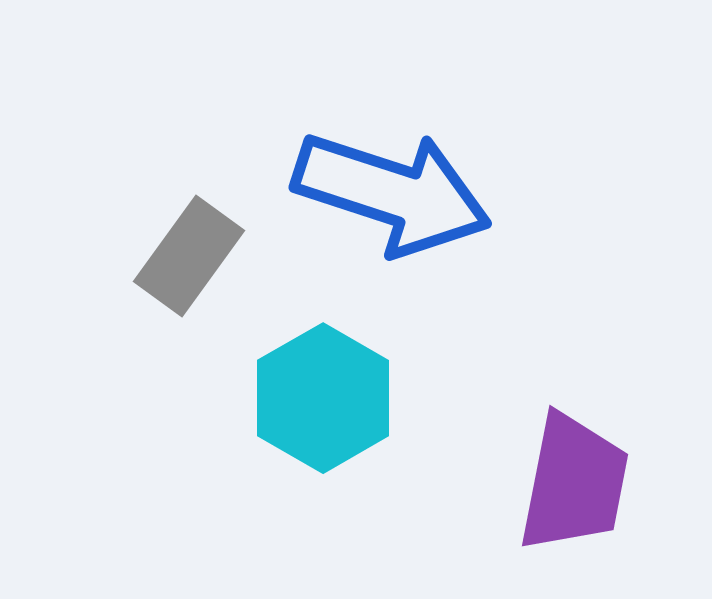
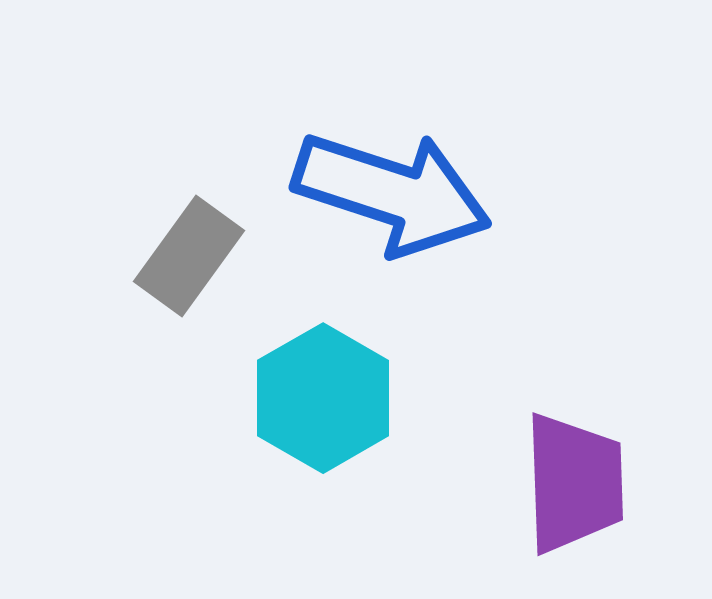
purple trapezoid: rotated 13 degrees counterclockwise
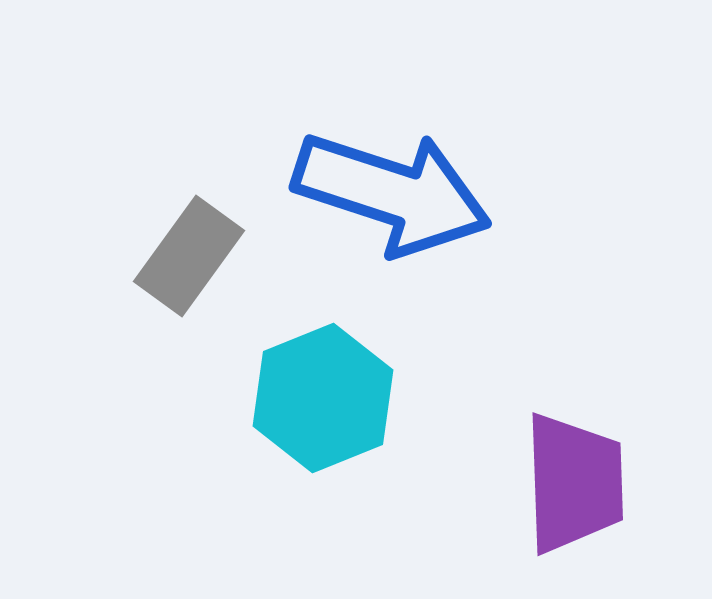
cyan hexagon: rotated 8 degrees clockwise
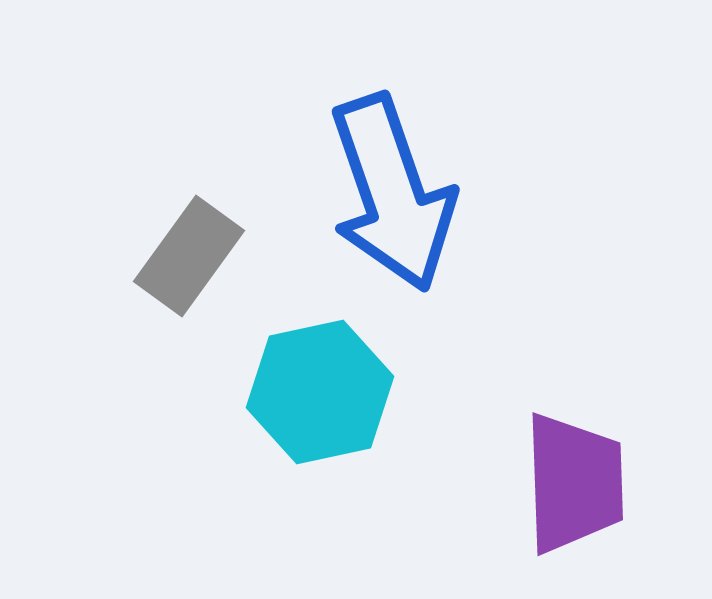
blue arrow: rotated 53 degrees clockwise
cyan hexagon: moved 3 px left, 6 px up; rotated 10 degrees clockwise
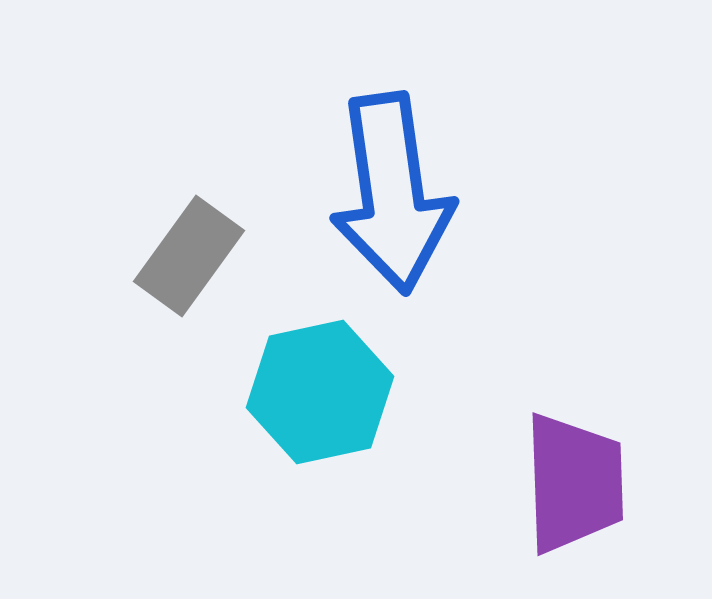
blue arrow: rotated 11 degrees clockwise
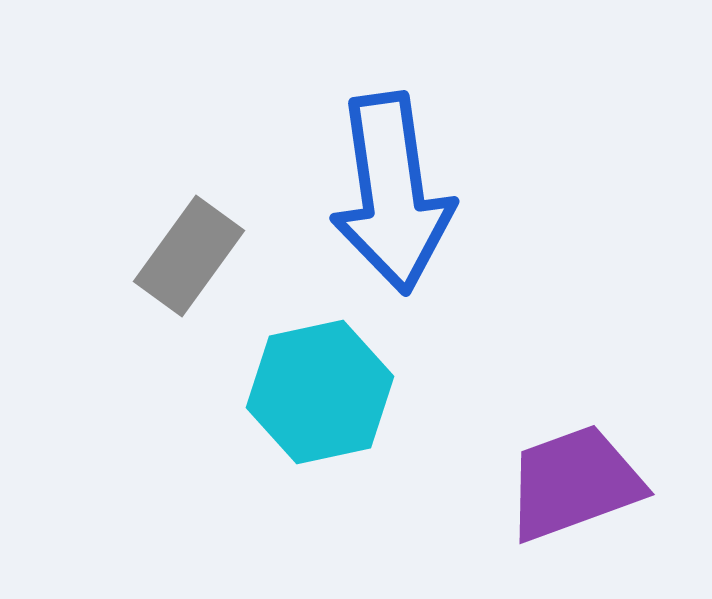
purple trapezoid: rotated 108 degrees counterclockwise
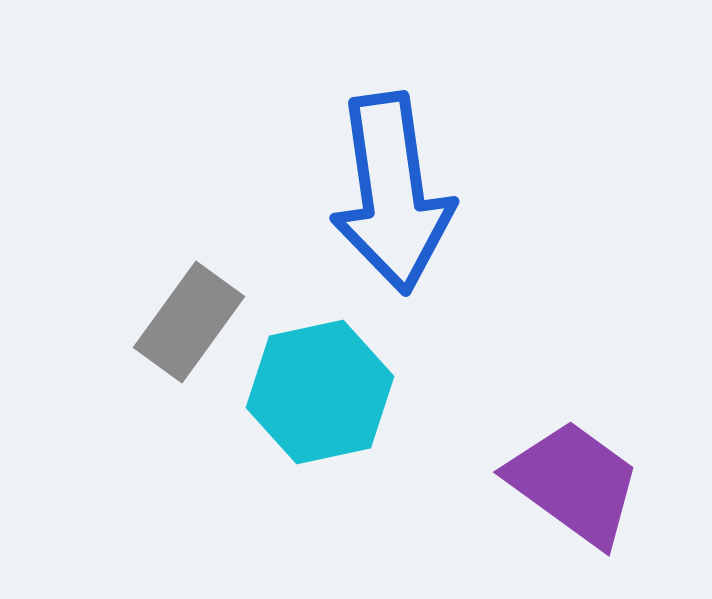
gray rectangle: moved 66 px down
purple trapezoid: rotated 56 degrees clockwise
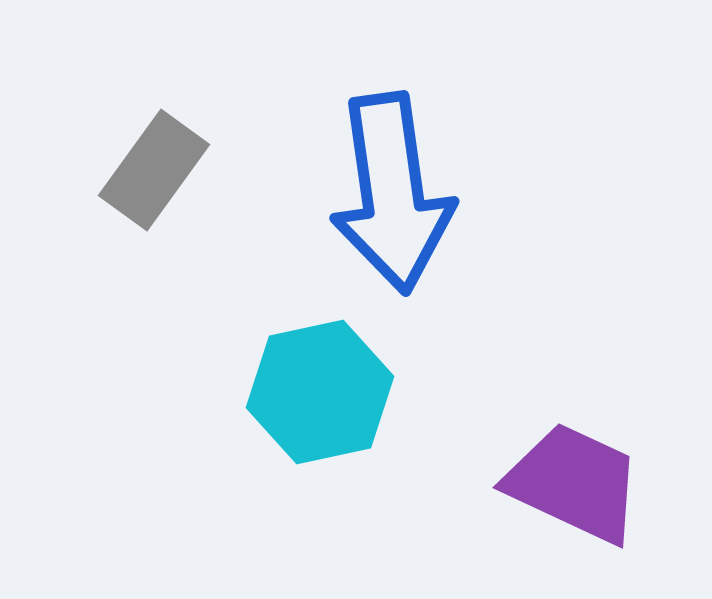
gray rectangle: moved 35 px left, 152 px up
purple trapezoid: rotated 11 degrees counterclockwise
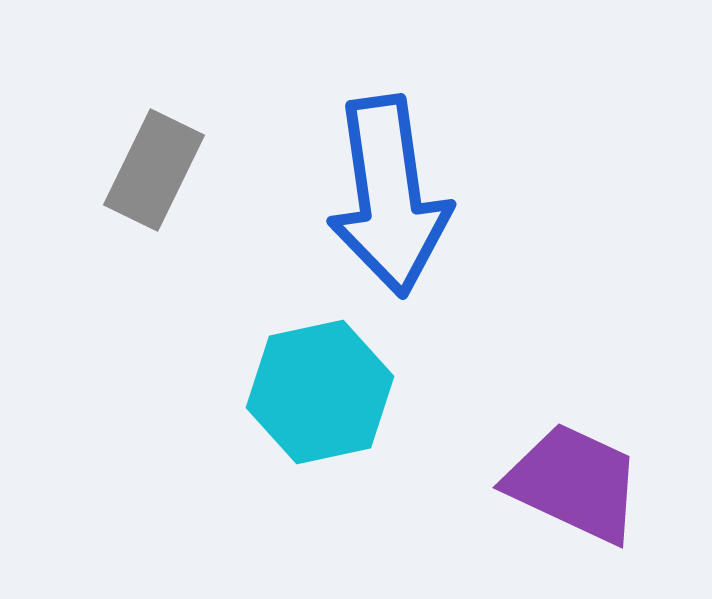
gray rectangle: rotated 10 degrees counterclockwise
blue arrow: moved 3 px left, 3 px down
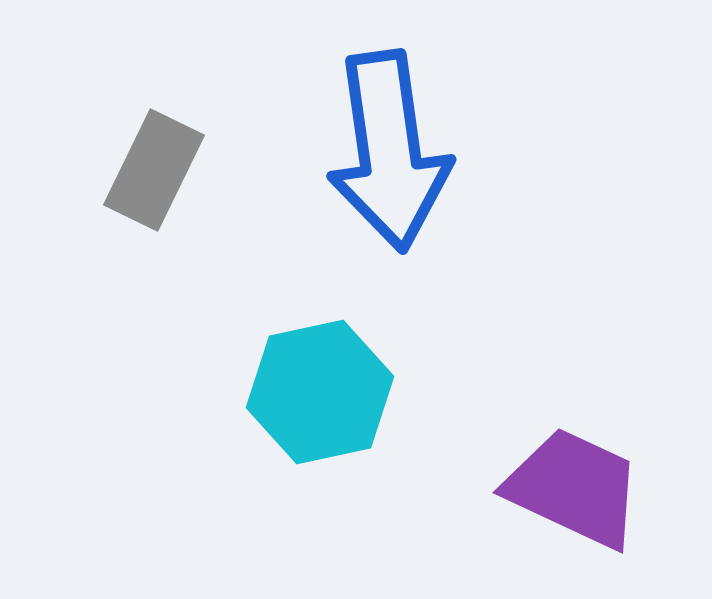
blue arrow: moved 45 px up
purple trapezoid: moved 5 px down
